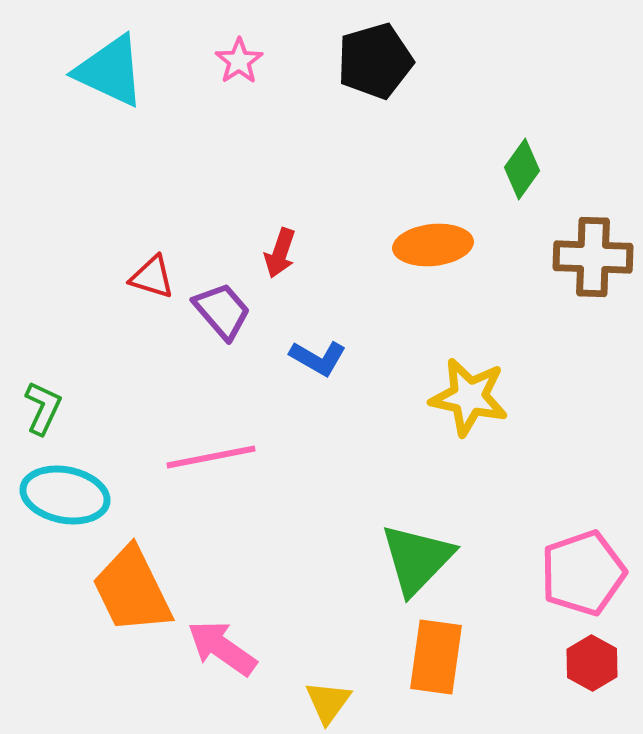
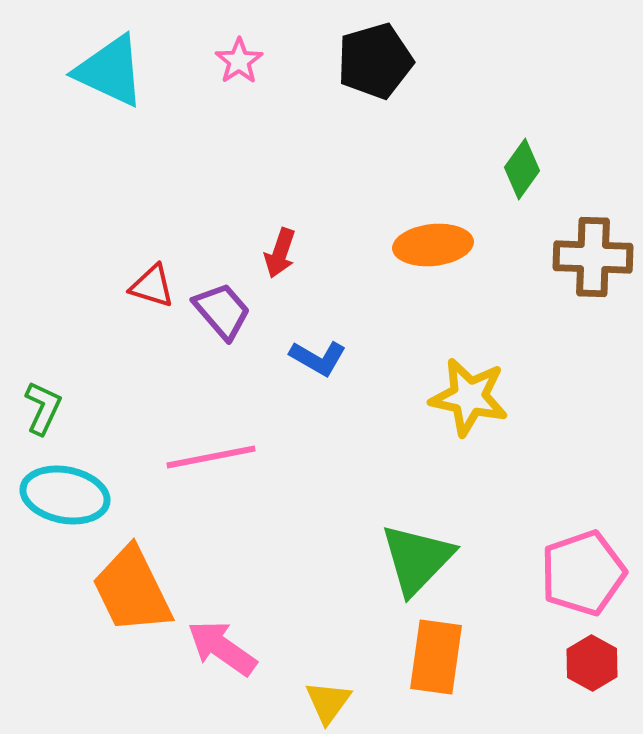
red triangle: moved 9 px down
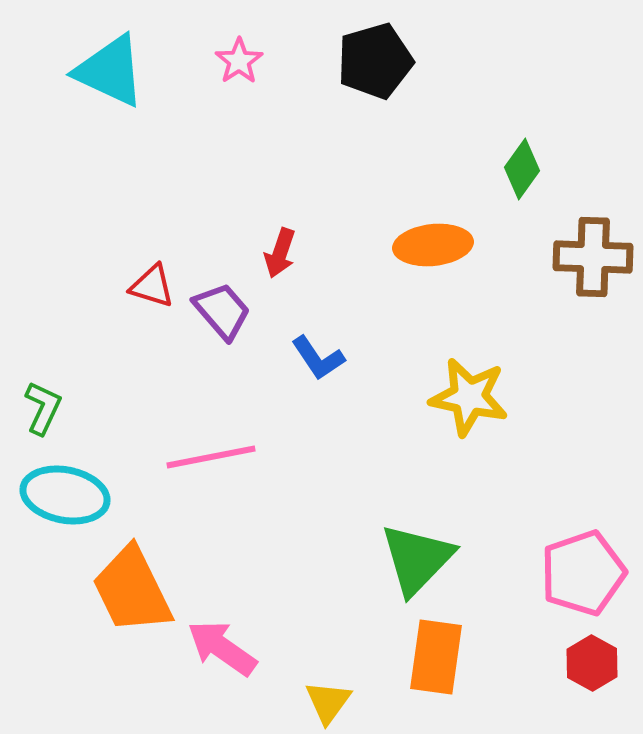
blue L-shape: rotated 26 degrees clockwise
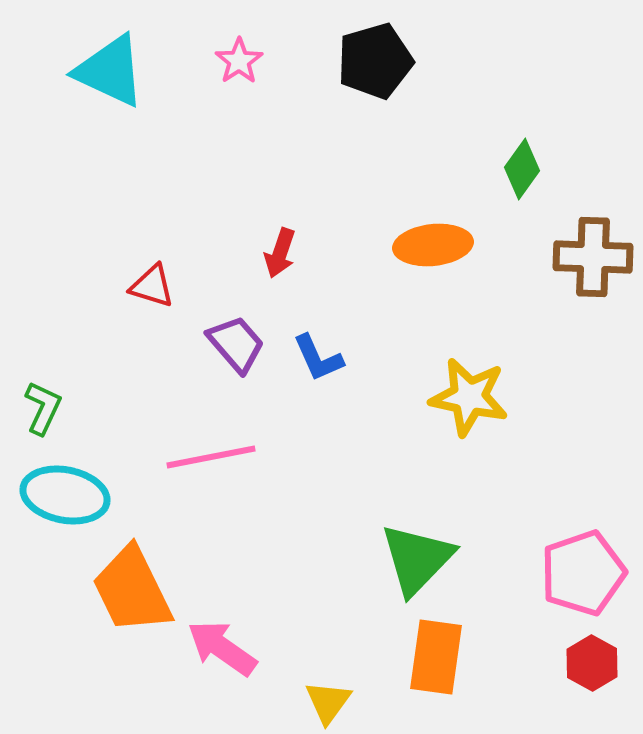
purple trapezoid: moved 14 px right, 33 px down
blue L-shape: rotated 10 degrees clockwise
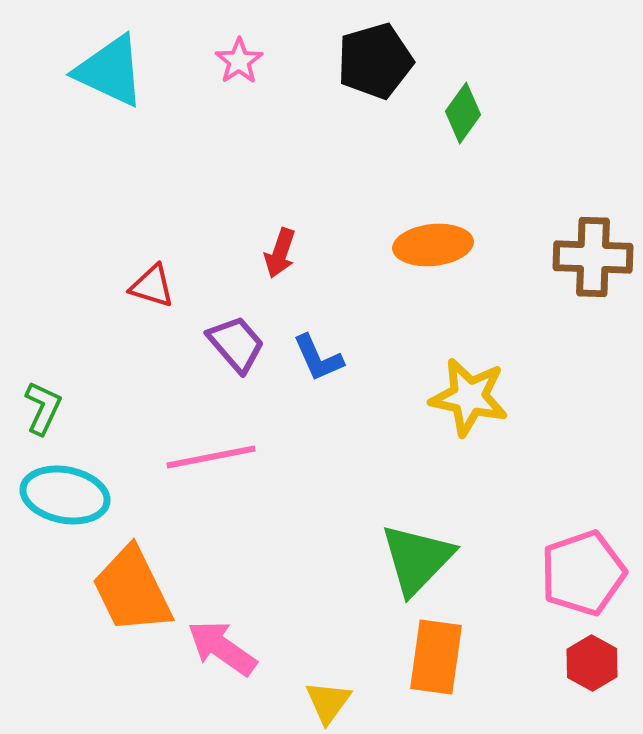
green diamond: moved 59 px left, 56 px up
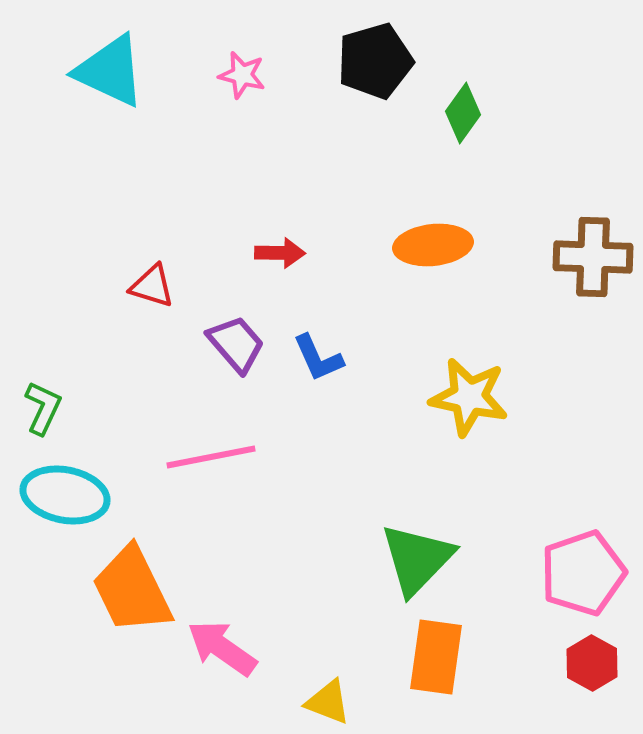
pink star: moved 3 px right, 14 px down; rotated 24 degrees counterclockwise
red arrow: rotated 108 degrees counterclockwise
yellow triangle: rotated 45 degrees counterclockwise
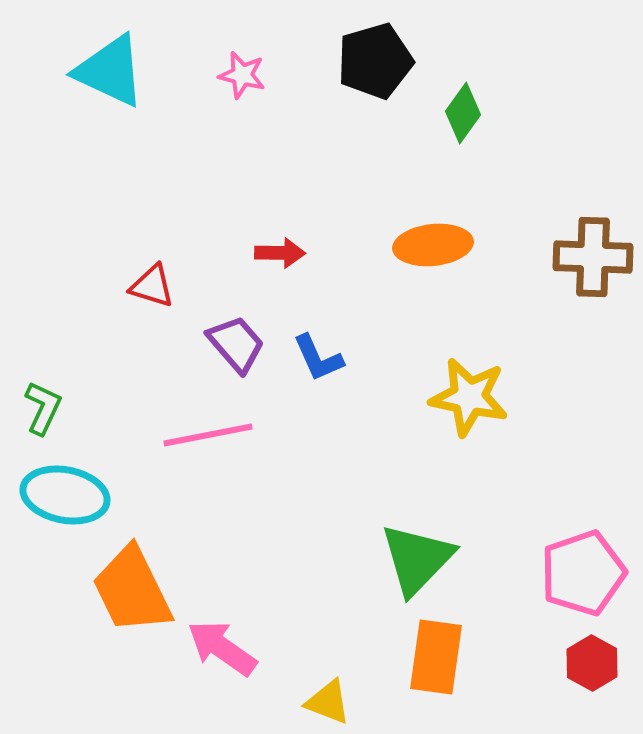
pink line: moved 3 px left, 22 px up
